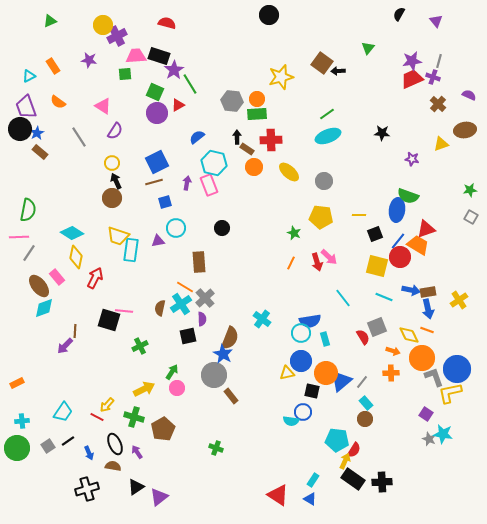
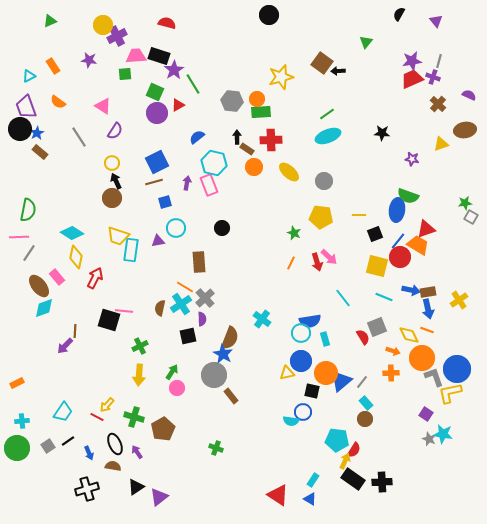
green triangle at (368, 48): moved 2 px left, 6 px up
green line at (190, 84): moved 3 px right
green rectangle at (257, 114): moved 4 px right, 2 px up
green star at (470, 190): moved 5 px left, 13 px down
yellow arrow at (144, 389): moved 5 px left, 14 px up; rotated 120 degrees clockwise
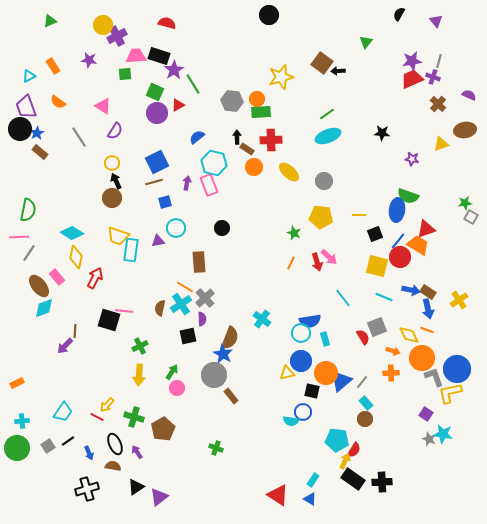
brown rectangle at (428, 292): rotated 42 degrees clockwise
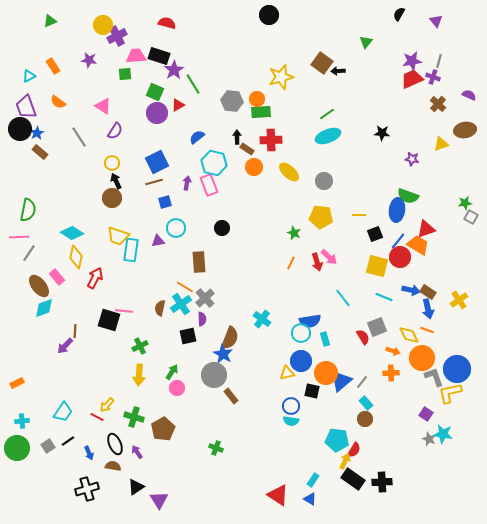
blue circle at (303, 412): moved 12 px left, 6 px up
purple triangle at (159, 497): moved 3 px down; rotated 24 degrees counterclockwise
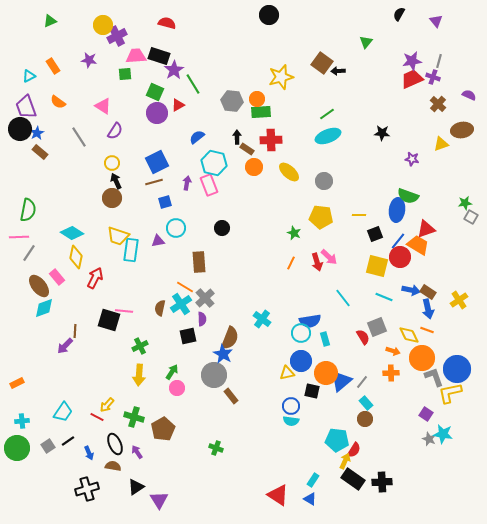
brown ellipse at (465, 130): moved 3 px left
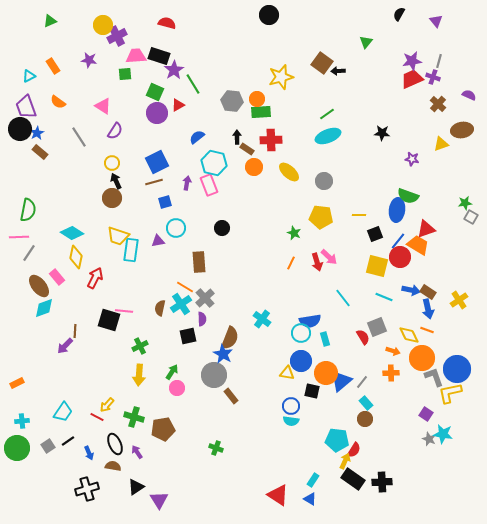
yellow triangle at (287, 373): rotated 21 degrees clockwise
brown pentagon at (163, 429): rotated 20 degrees clockwise
